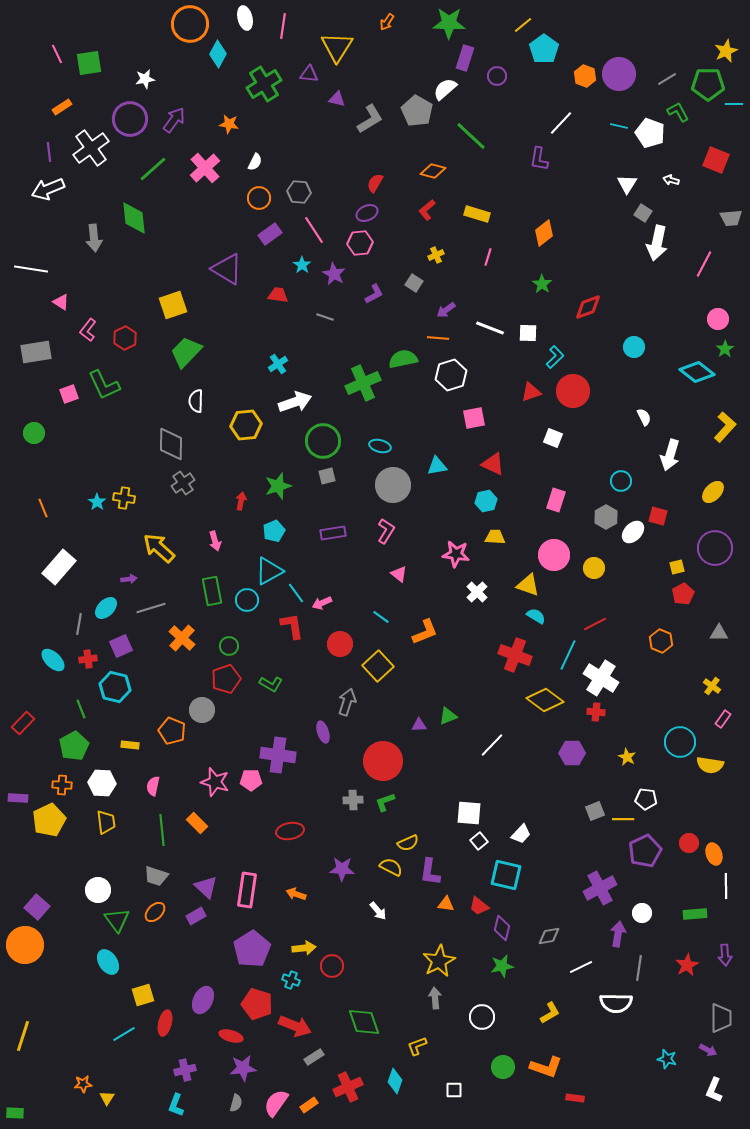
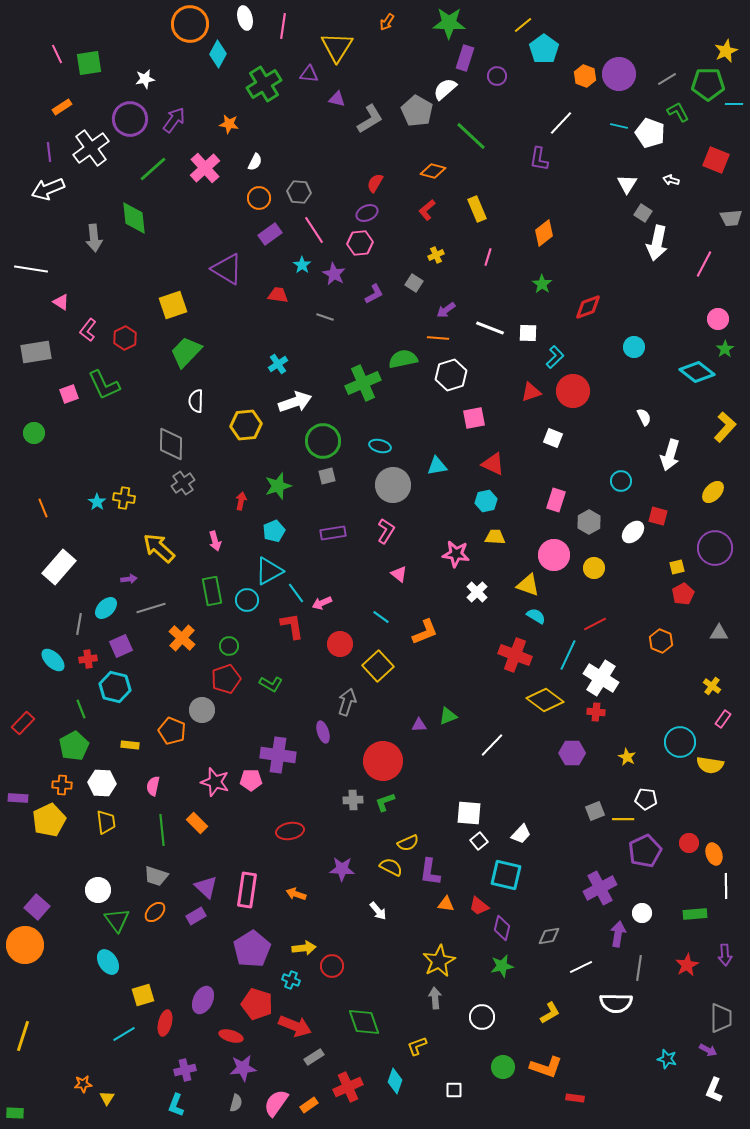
yellow rectangle at (477, 214): moved 5 px up; rotated 50 degrees clockwise
gray hexagon at (606, 517): moved 17 px left, 5 px down
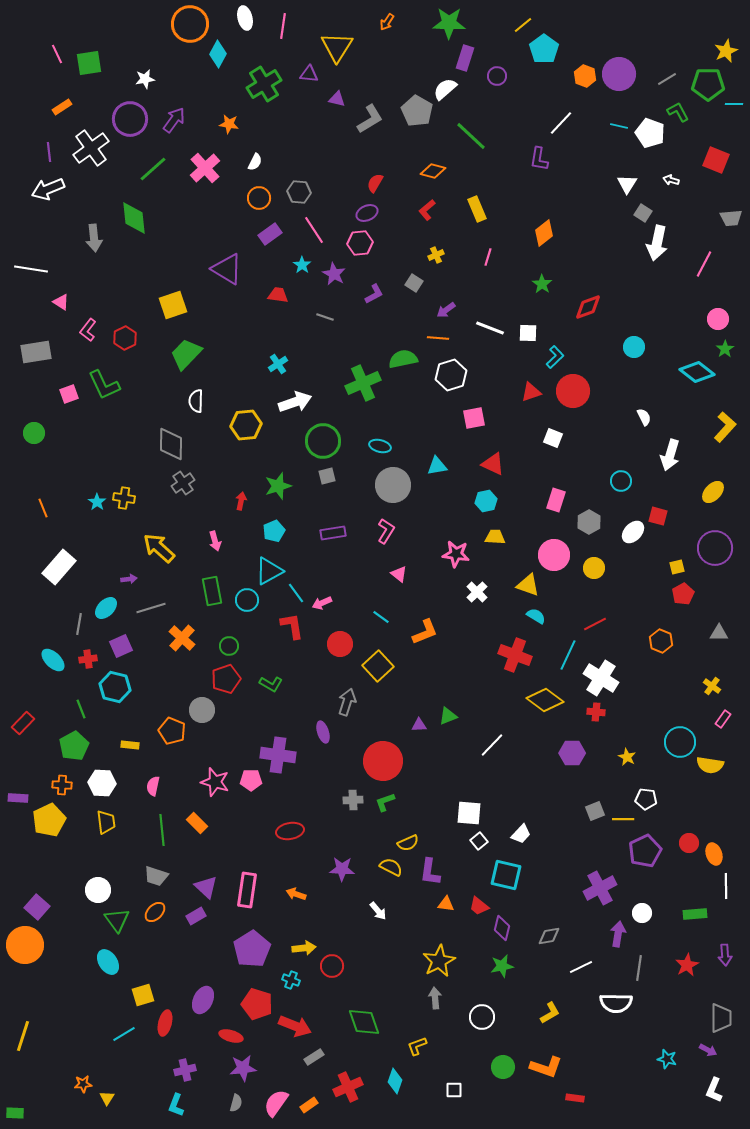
green trapezoid at (186, 352): moved 2 px down
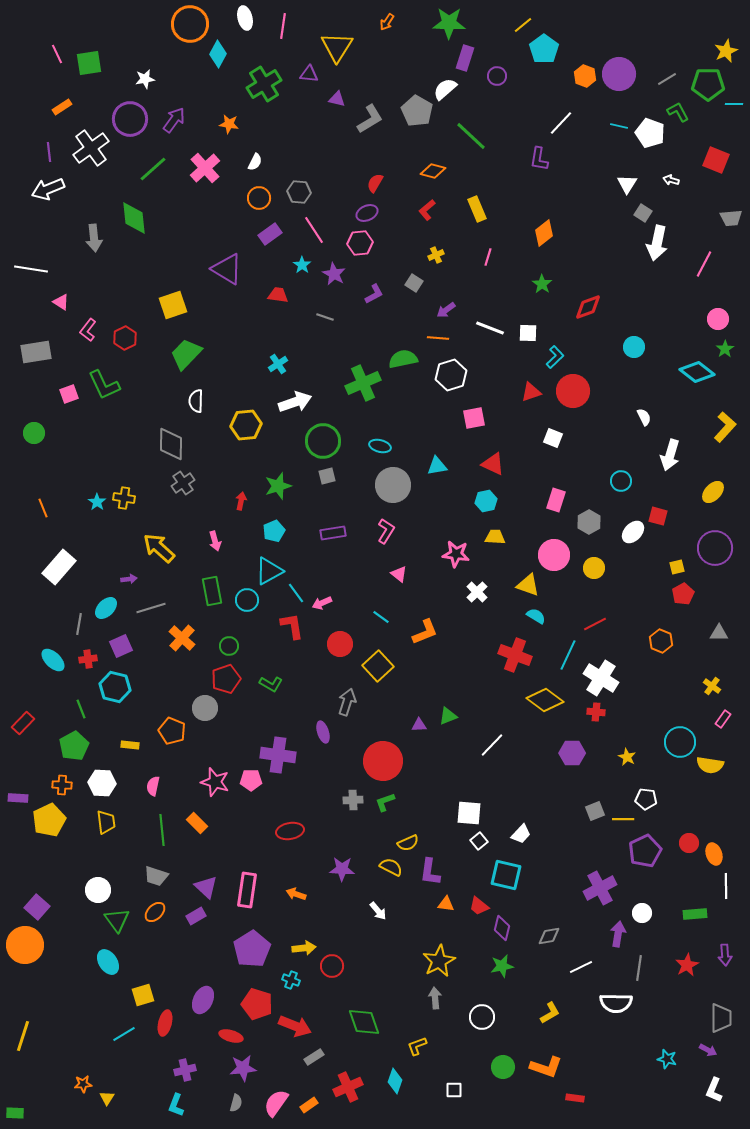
gray circle at (202, 710): moved 3 px right, 2 px up
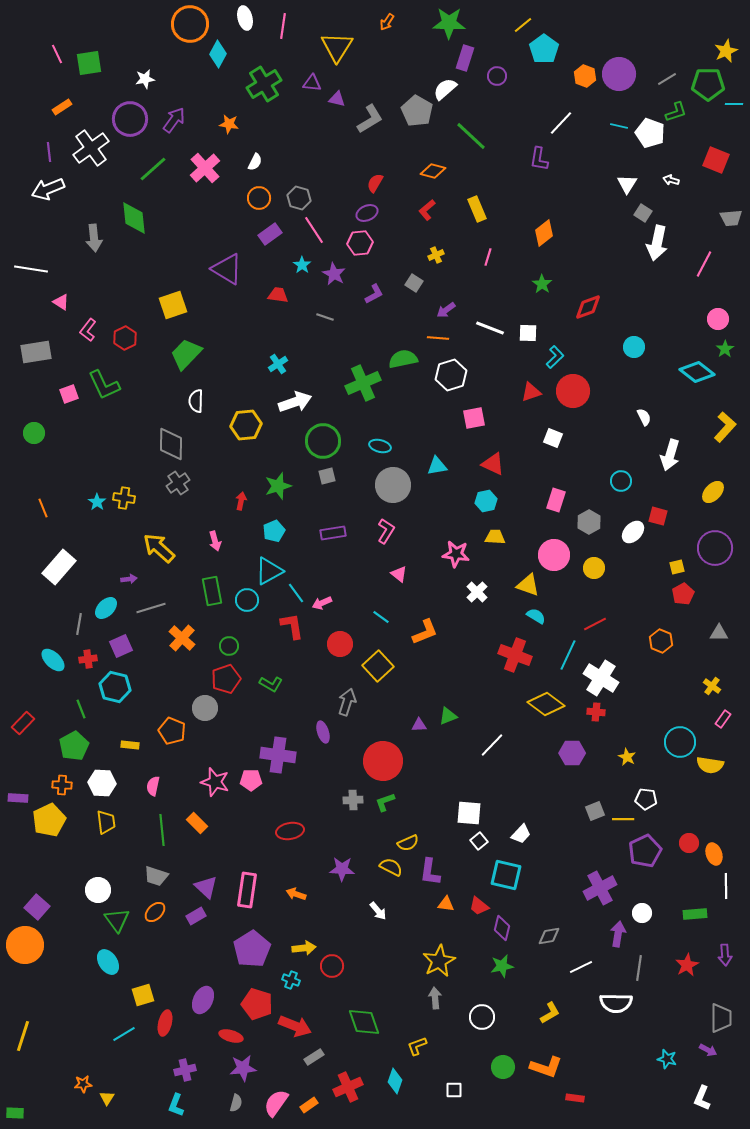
purple triangle at (309, 74): moved 3 px right, 9 px down
green L-shape at (678, 112): moved 2 px left; rotated 100 degrees clockwise
gray hexagon at (299, 192): moved 6 px down; rotated 10 degrees clockwise
gray cross at (183, 483): moved 5 px left
yellow diamond at (545, 700): moved 1 px right, 4 px down
white L-shape at (714, 1090): moved 12 px left, 8 px down
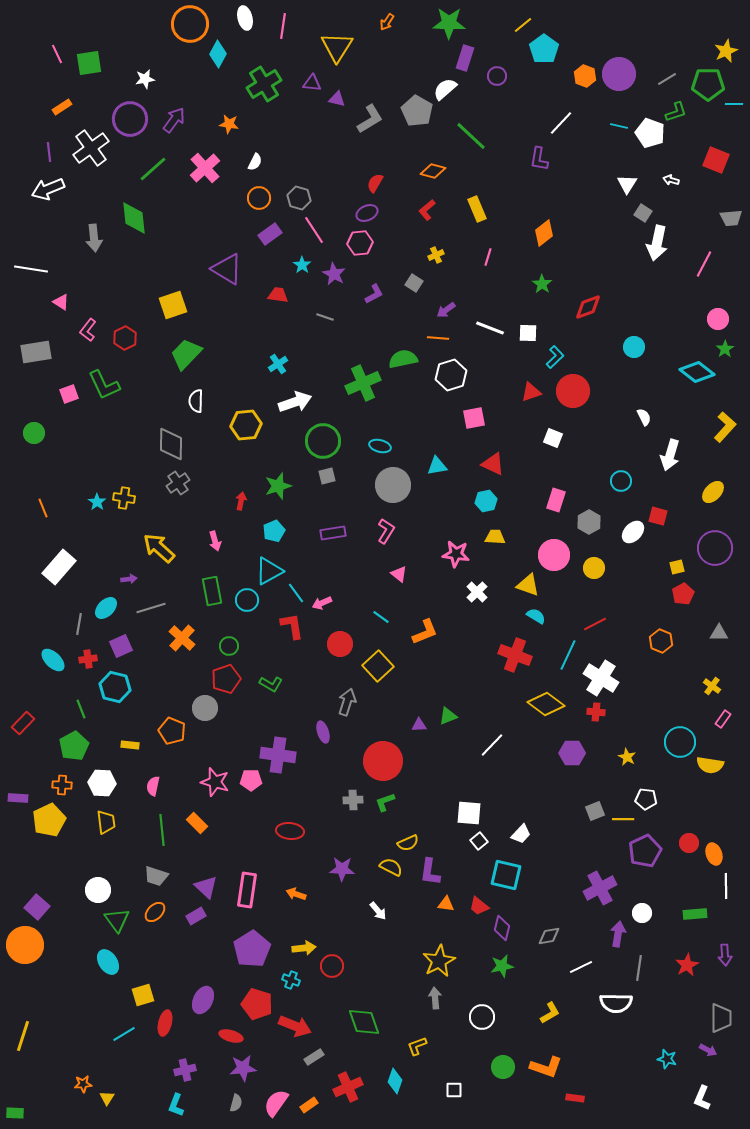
red ellipse at (290, 831): rotated 16 degrees clockwise
